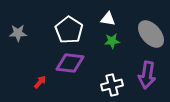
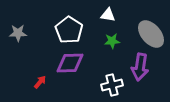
white triangle: moved 4 px up
purple diamond: rotated 8 degrees counterclockwise
purple arrow: moved 7 px left, 8 px up
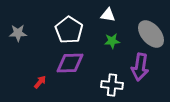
white cross: rotated 20 degrees clockwise
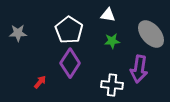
purple diamond: rotated 56 degrees counterclockwise
purple arrow: moved 1 px left, 2 px down
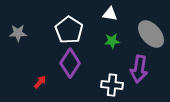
white triangle: moved 2 px right, 1 px up
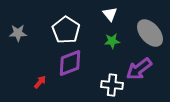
white triangle: rotated 42 degrees clockwise
white pentagon: moved 3 px left
gray ellipse: moved 1 px left, 1 px up
purple diamond: rotated 36 degrees clockwise
purple arrow: rotated 44 degrees clockwise
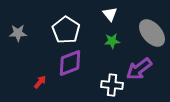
gray ellipse: moved 2 px right
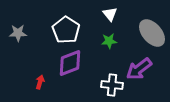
green star: moved 3 px left
red arrow: rotated 24 degrees counterclockwise
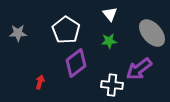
purple diamond: moved 6 px right; rotated 16 degrees counterclockwise
